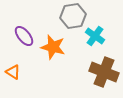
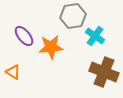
orange star: moved 2 px left; rotated 20 degrees counterclockwise
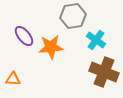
cyan cross: moved 1 px right, 4 px down
orange triangle: moved 7 px down; rotated 28 degrees counterclockwise
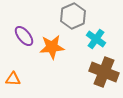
gray hexagon: rotated 15 degrees counterclockwise
cyan cross: moved 1 px up
orange star: moved 1 px right
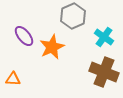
cyan cross: moved 8 px right, 2 px up
orange star: rotated 20 degrees counterclockwise
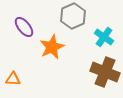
purple ellipse: moved 9 px up
brown cross: moved 1 px right
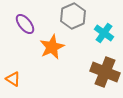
purple ellipse: moved 1 px right, 3 px up
cyan cross: moved 4 px up
orange triangle: rotated 28 degrees clockwise
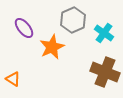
gray hexagon: moved 4 px down
purple ellipse: moved 1 px left, 4 px down
